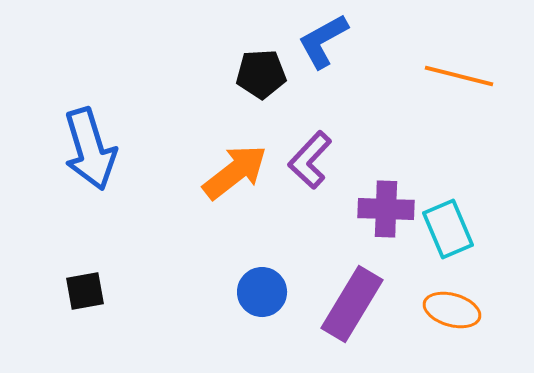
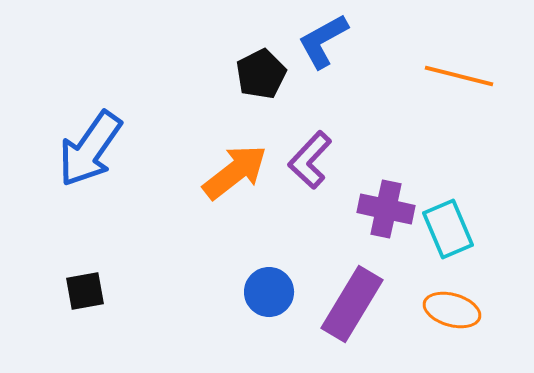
black pentagon: rotated 24 degrees counterclockwise
blue arrow: rotated 52 degrees clockwise
purple cross: rotated 10 degrees clockwise
blue circle: moved 7 px right
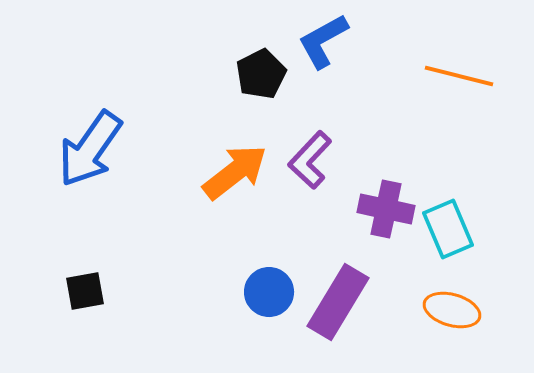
purple rectangle: moved 14 px left, 2 px up
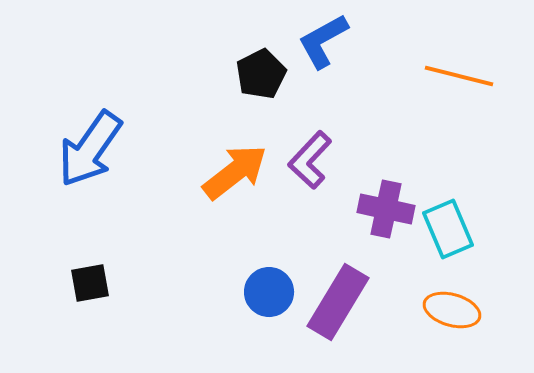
black square: moved 5 px right, 8 px up
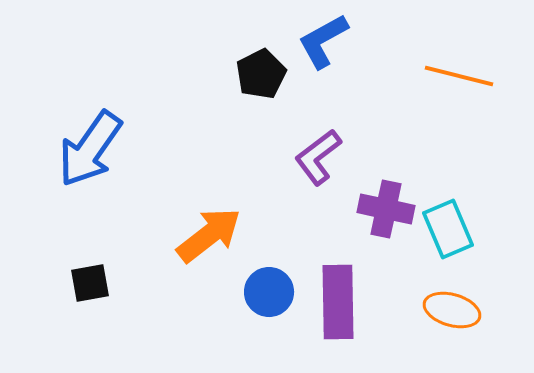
purple L-shape: moved 8 px right, 3 px up; rotated 10 degrees clockwise
orange arrow: moved 26 px left, 63 px down
purple rectangle: rotated 32 degrees counterclockwise
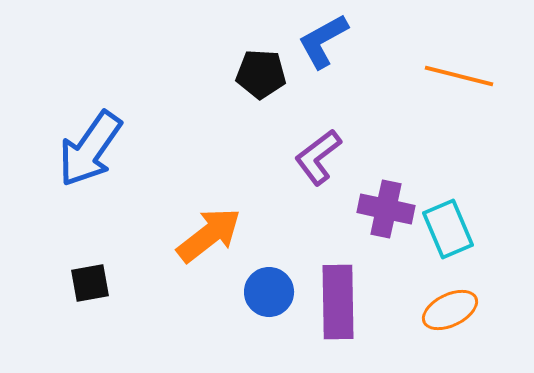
black pentagon: rotated 30 degrees clockwise
orange ellipse: moved 2 px left; rotated 42 degrees counterclockwise
